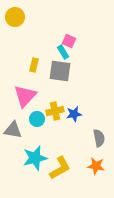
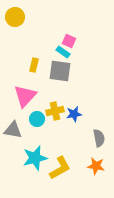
cyan rectangle: rotated 24 degrees counterclockwise
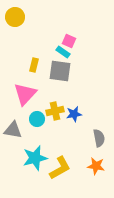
pink triangle: moved 2 px up
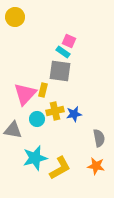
yellow rectangle: moved 9 px right, 25 px down
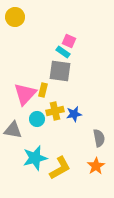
orange star: rotated 30 degrees clockwise
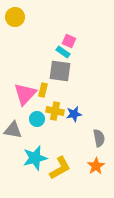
yellow cross: rotated 24 degrees clockwise
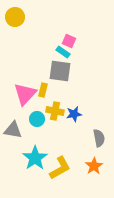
cyan star: rotated 20 degrees counterclockwise
orange star: moved 2 px left
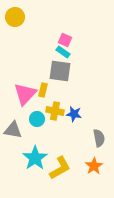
pink square: moved 4 px left, 1 px up
blue star: rotated 21 degrees clockwise
